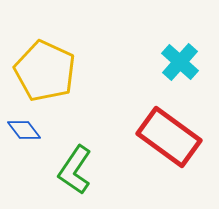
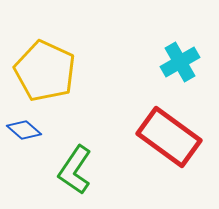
cyan cross: rotated 18 degrees clockwise
blue diamond: rotated 12 degrees counterclockwise
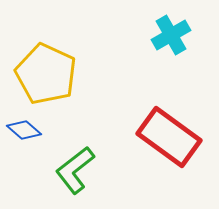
cyan cross: moved 9 px left, 27 px up
yellow pentagon: moved 1 px right, 3 px down
green L-shape: rotated 18 degrees clockwise
